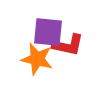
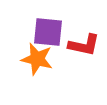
red L-shape: moved 16 px right
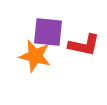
orange star: moved 2 px left, 3 px up
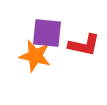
purple square: moved 1 px left, 1 px down
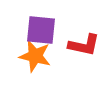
purple square: moved 6 px left, 3 px up
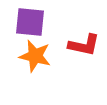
purple square: moved 11 px left, 8 px up
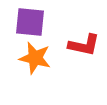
orange star: moved 2 px down
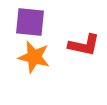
orange star: moved 1 px left, 1 px up
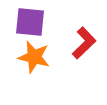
red L-shape: moved 2 px up; rotated 56 degrees counterclockwise
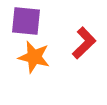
purple square: moved 4 px left, 1 px up
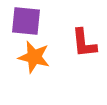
red L-shape: rotated 128 degrees clockwise
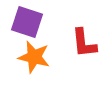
purple square: moved 1 px right, 1 px down; rotated 12 degrees clockwise
